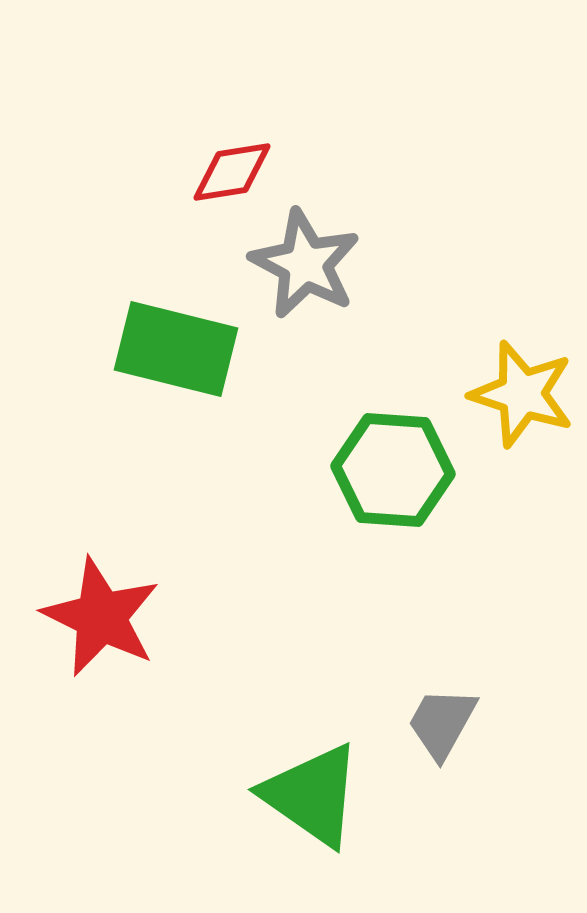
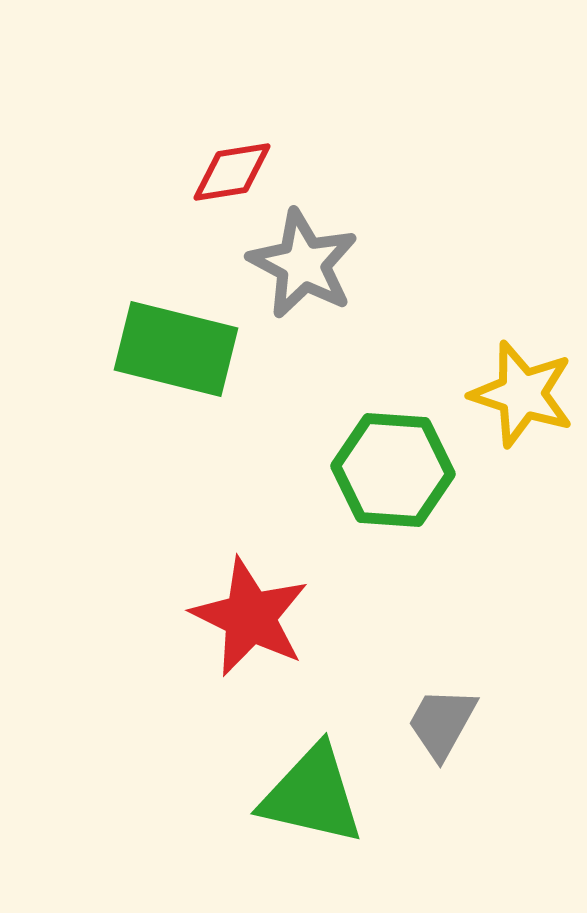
gray star: moved 2 px left
red star: moved 149 px right
green triangle: rotated 22 degrees counterclockwise
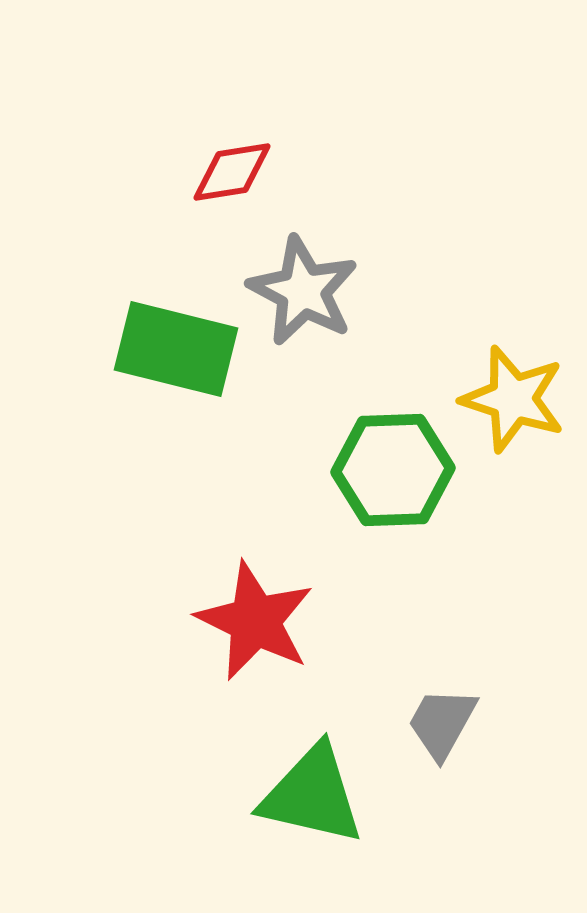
gray star: moved 27 px down
yellow star: moved 9 px left, 5 px down
green hexagon: rotated 6 degrees counterclockwise
red star: moved 5 px right, 4 px down
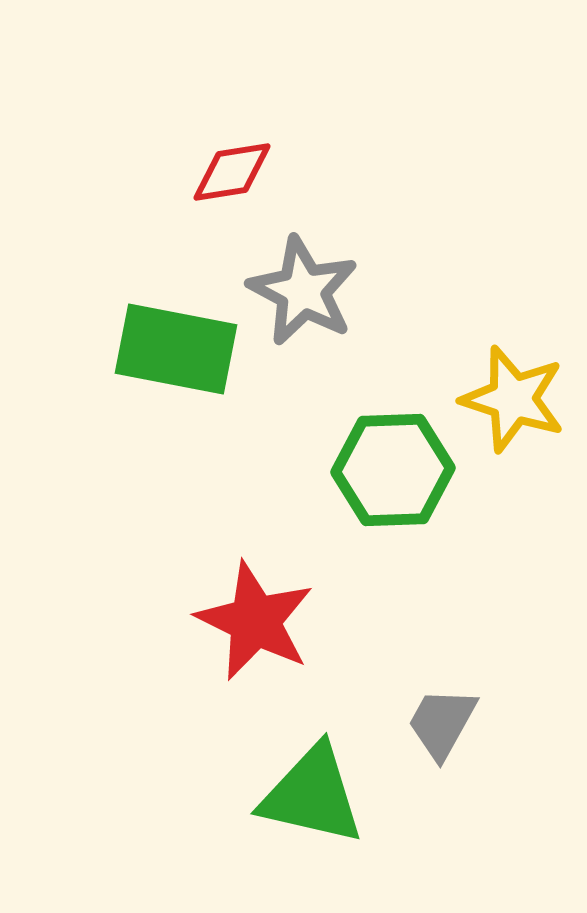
green rectangle: rotated 3 degrees counterclockwise
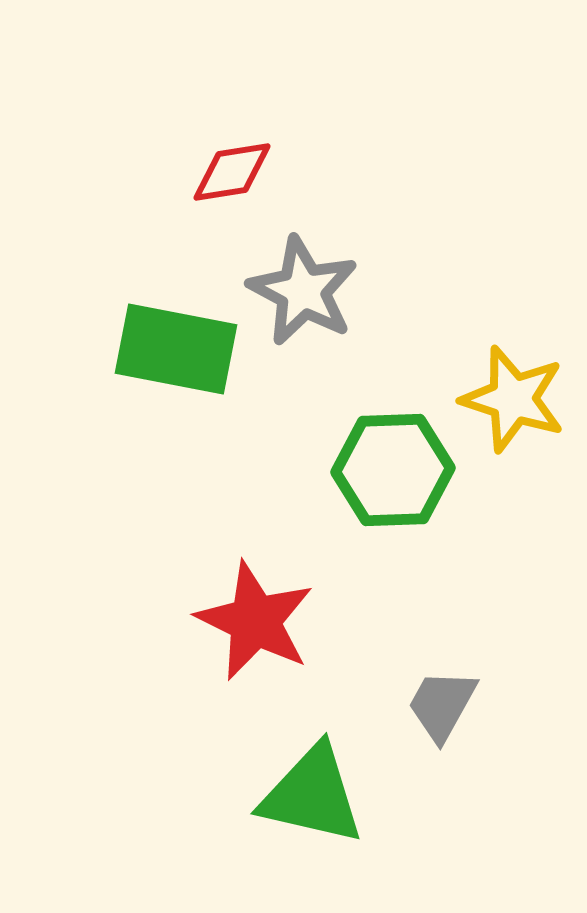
gray trapezoid: moved 18 px up
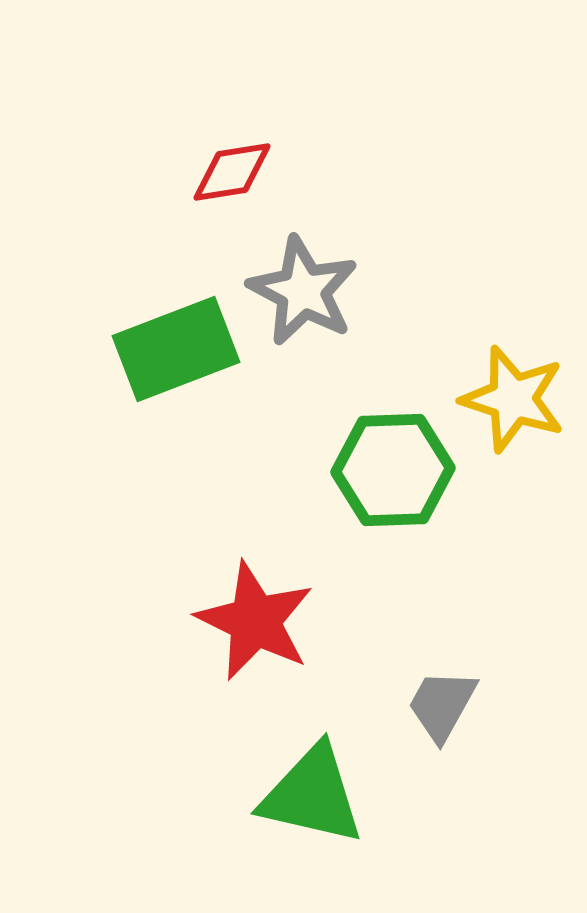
green rectangle: rotated 32 degrees counterclockwise
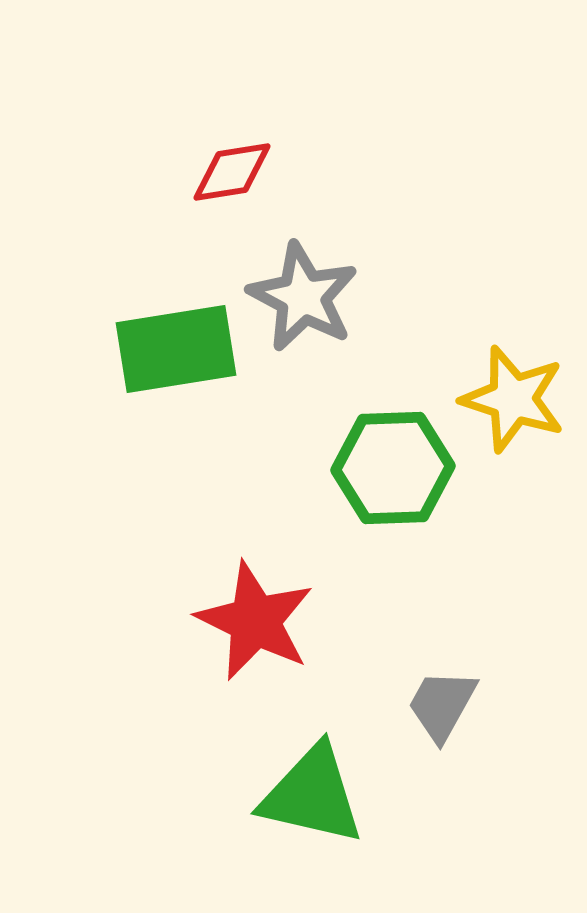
gray star: moved 6 px down
green rectangle: rotated 12 degrees clockwise
green hexagon: moved 2 px up
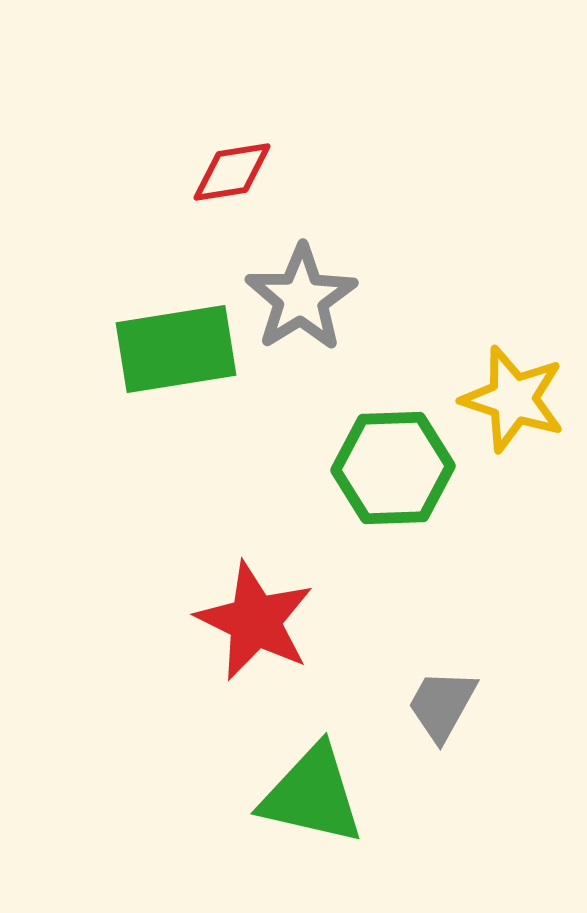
gray star: moved 2 px left, 1 px down; rotated 12 degrees clockwise
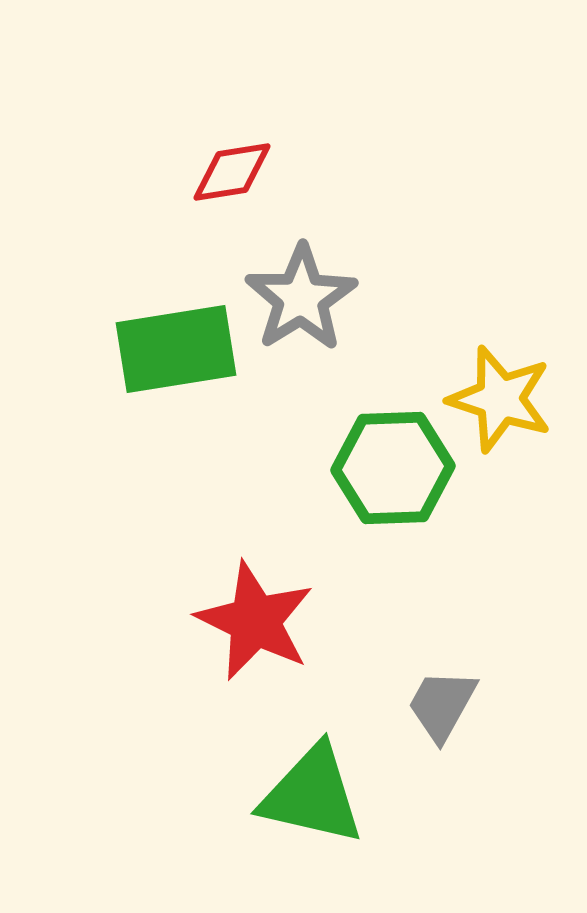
yellow star: moved 13 px left
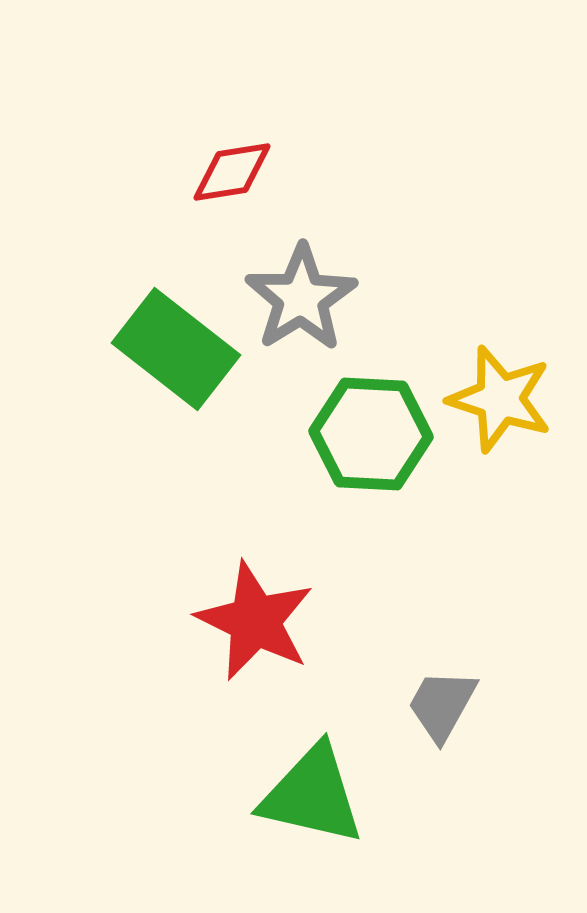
green rectangle: rotated 47 degrees clockwise
green hexagon: moved 22 px left, 34 px up; rotated 5 degrees clockwise
